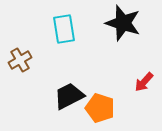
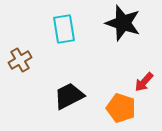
orange pentagon: moved 21 px right
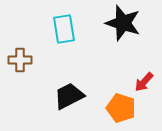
brown cross: rotated 30 degrees clockwise
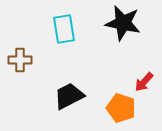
black star: rotated 6 degrees counterclockwise
